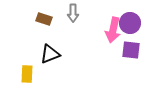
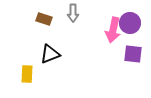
purple square: moved 2 px right, 4 px down
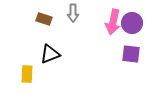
purple circle: moved 2 px right
pink arrow: moved 8 px up
purple square: moved 2 px left
